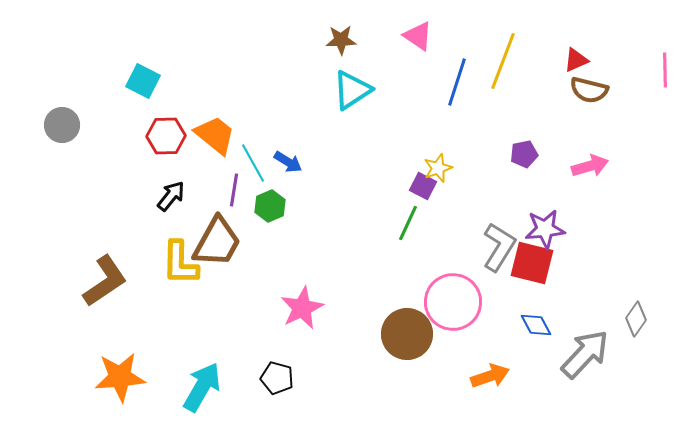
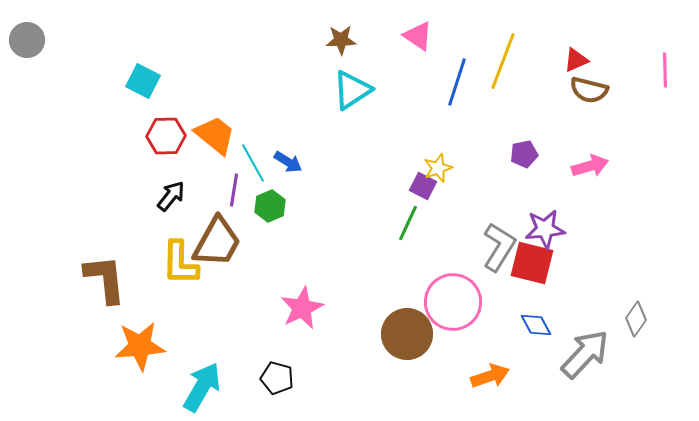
gray circle: moved 35 px left, 85 px up
brown L-shape: moved 2 px up; rotated 62 degrees counterclockwise
orange star: moved 20 px right, 31 px up
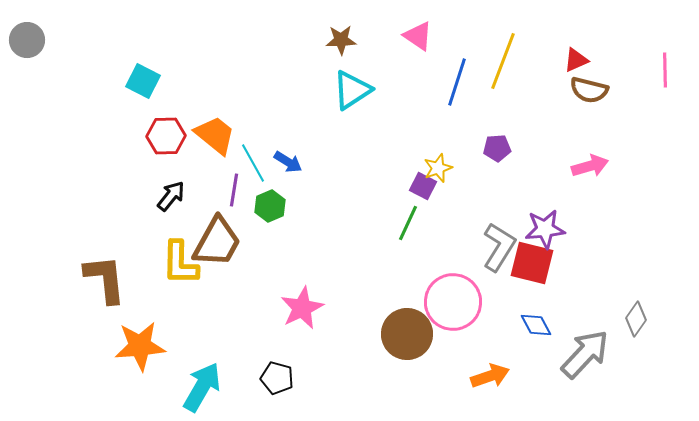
purple pentagon: moved 27 px left, 6 px up; rotated 8 degrees clockwise
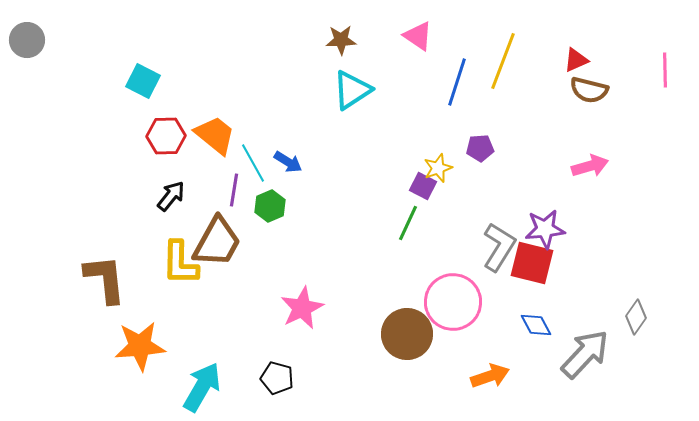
purple pentagon: moved 17 px left
gray diamond: moved 2 px up
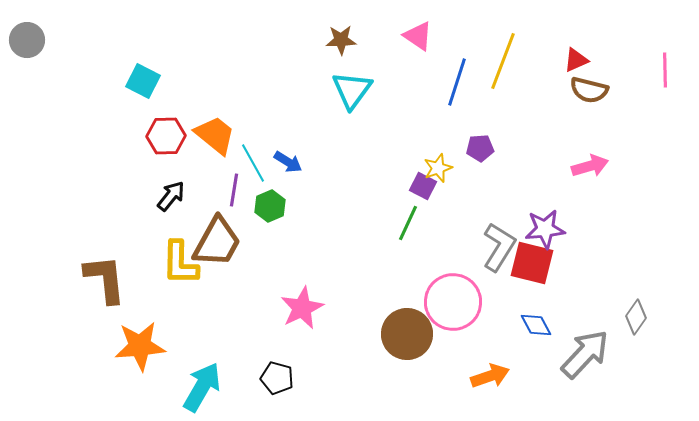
cyan triangle: rotated 21 degrees counterclockwise
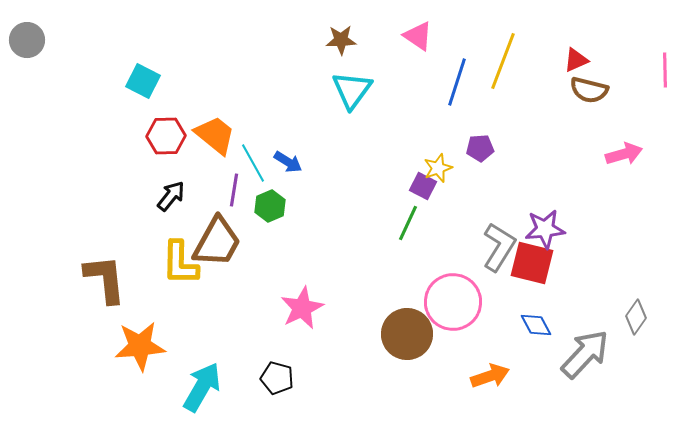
pink arrow: moved 34 px right, 12 px up
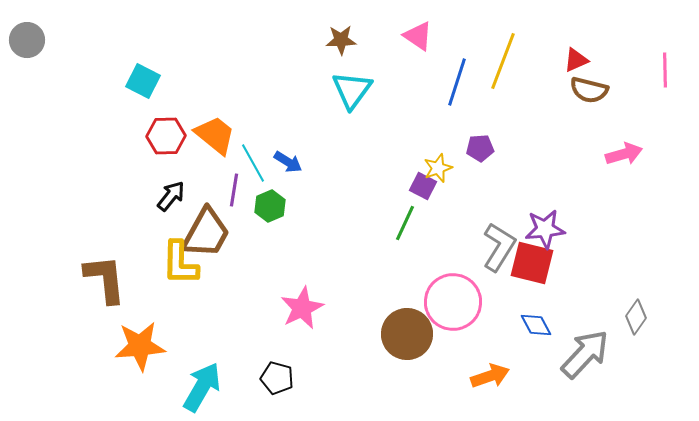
green line: moved 3 px left
brown trapezoid: moved 11 px left, 9 px up
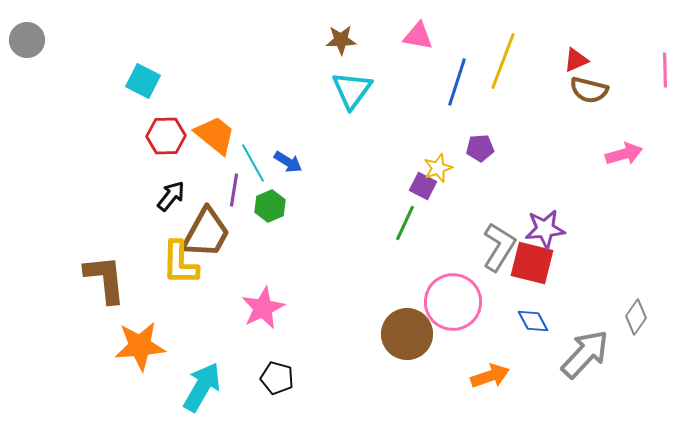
pink triangle: rotated 24 degrees counterclockwise
pink star: moved 39 px left
blue diamond: moved 3 px left, 4 px up
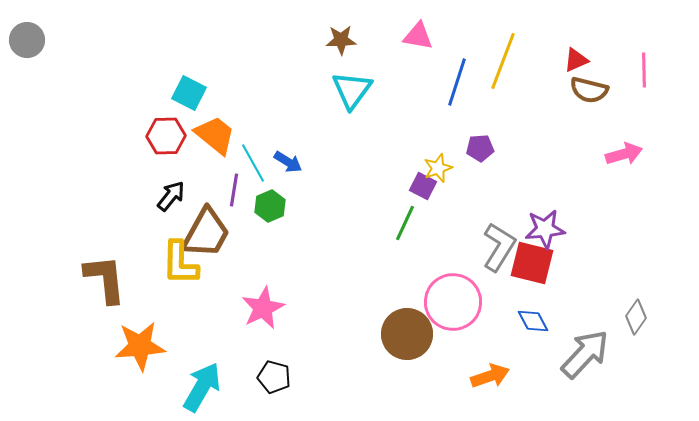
pink line: moved 21 px left
cyan square: moved 46 px right, 12 px down
black pentagon: moved 3 px left, 1 px up
